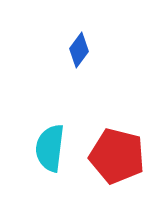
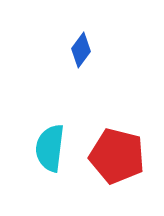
blue diamond: moved 2 px right
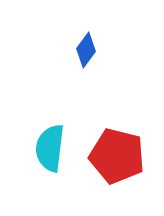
blue diamond: moved 5 px right
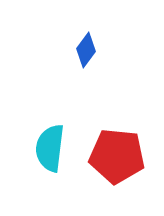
red pentagon: rotated 8 degrees counterclockwise
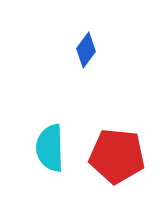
cyan semicircle: rotated 9 degrees counterclockwise
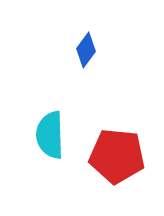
cyan semicircle: moved 13 px up
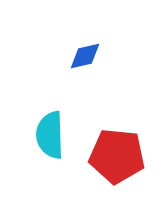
blue diamond: moved 1 px left, 6 px down; rotated 40 degrees clockwise
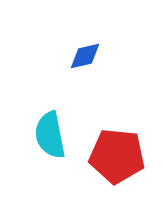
cyan semicircle: rotated 9 degrees counterclockwise
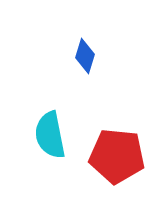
blue diamond: rotated 60 degrees counterclockwise
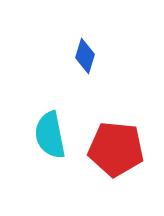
red pentagon: moved 1 px left, 7 px up
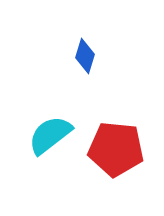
cyan semicircle: rotated 63 degrees clockwise
